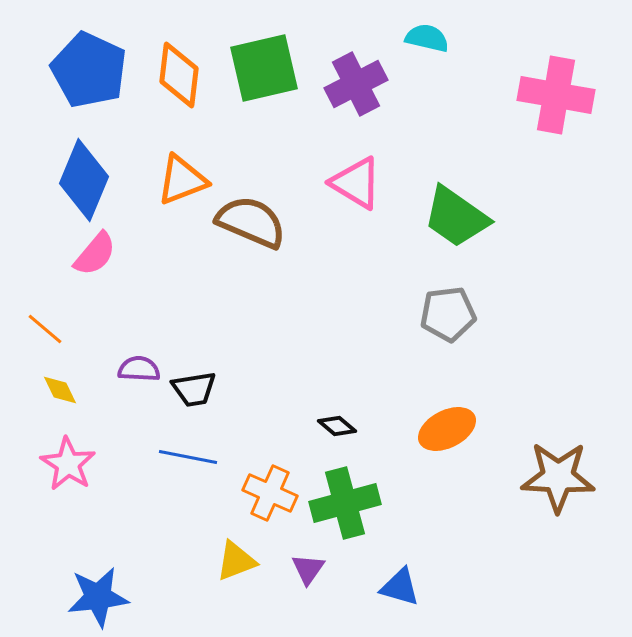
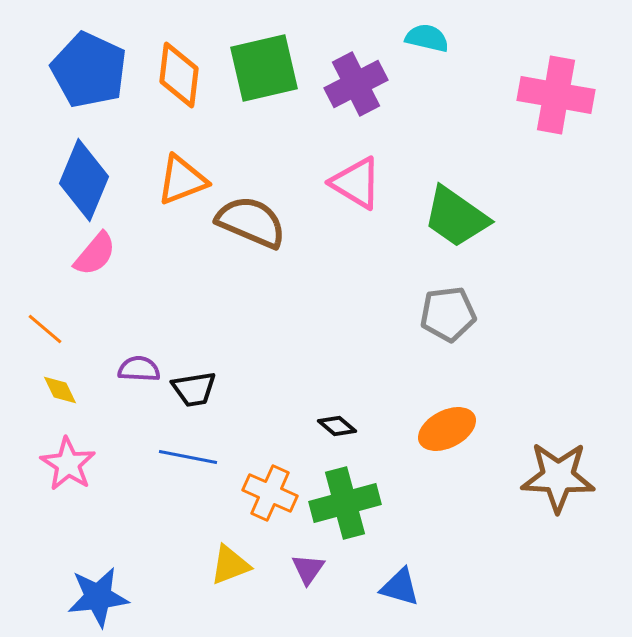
yellow triangle: moved 6 px left, 4 px down
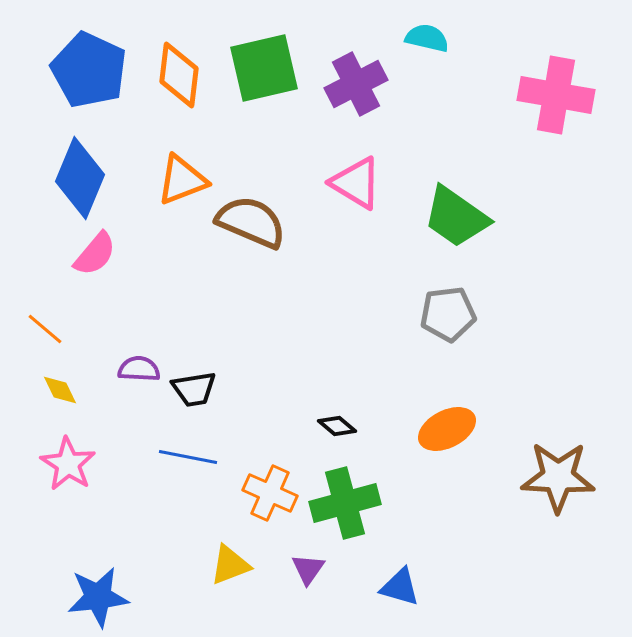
blue diamond: moved 4 px left, 2 px up
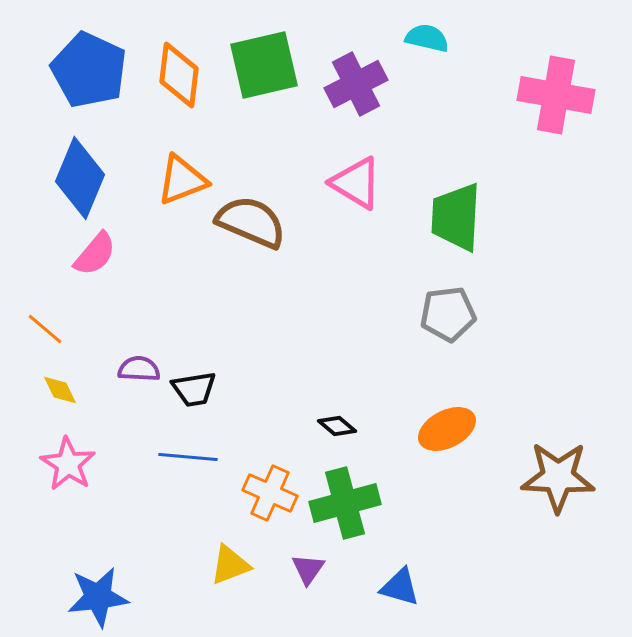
green square: moved 3 px up
green trapezoid: rotated 58 degrees clockwise
blue line: rotated 6 degrees counterclockwise
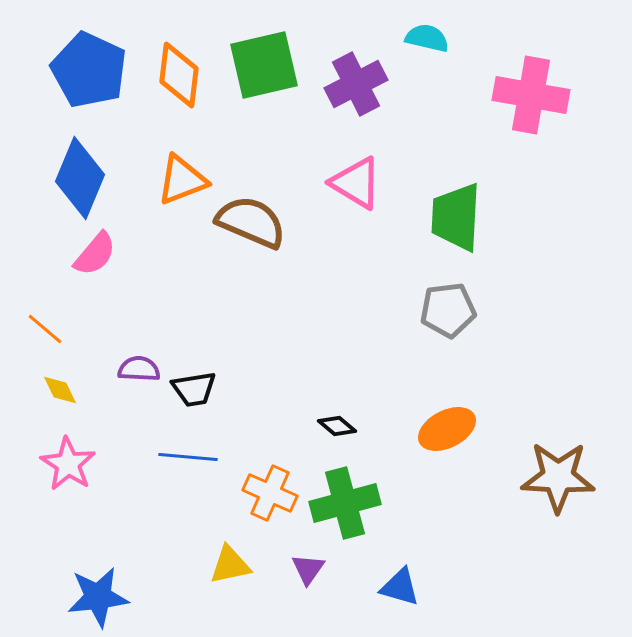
pink cross: moved 25 px left
gray pentagon: moved 4 px up
yellow triangle: rotated 9 degrees clockwise
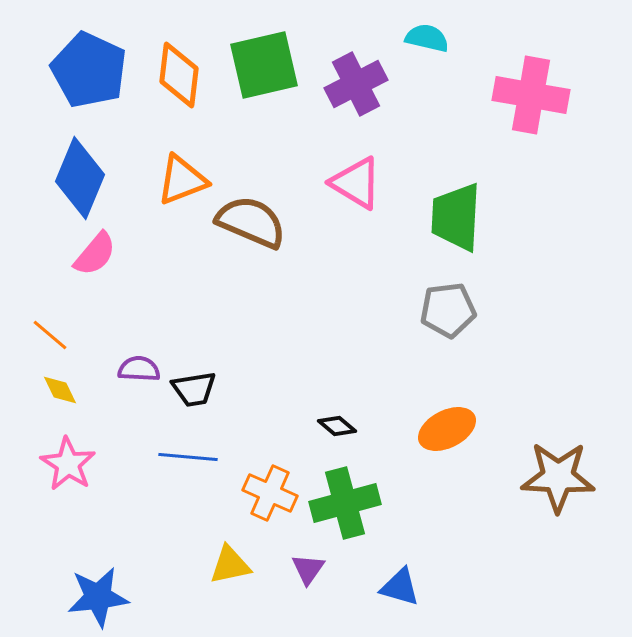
orange line: moved 5 px right, 6 px down
